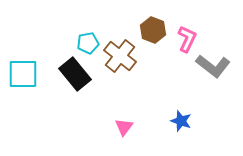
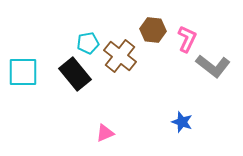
brown hexagon: rotated 15 degrees counterclockwise
cyan square: moved 2 px up
blue star: moved 1 px right, 1 px down
pink triangle: moved 19 px left, 6 px down; rotated 30 degrees clockwise
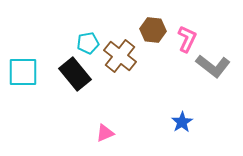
blue star: rotated 20 degrees clockwise
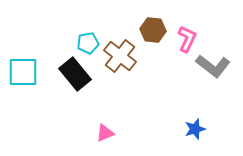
blue star: moved 13 px right, 7 px down; rotated 15 degrees clockwise
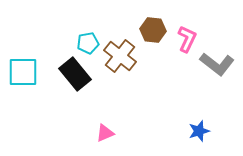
gray L-shape: moved 4 px right, 2 px up
blue star: moved 4 px right, 2 px down
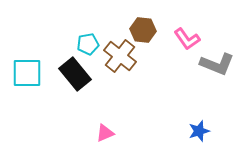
brown hexagon: moved 10 px left
pink L-shape: rotated 120 degrees clockwise
cyan pentagon: moved 1 px down
gray L-shape: rotated 16 degrees counterclockwise
cyan square: moved 4 px right, 1 px down
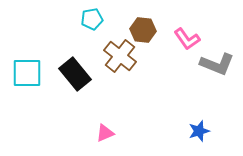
cyan pentagon: moved 4 px right, 25 px up
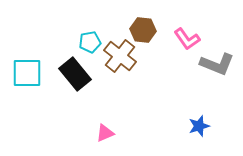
cyan pentagon: moved 2 px left, 23 px down
blue star: moved 5 px up
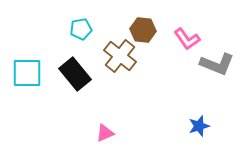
cyan pentagon: moved 9 px left, 13 px up
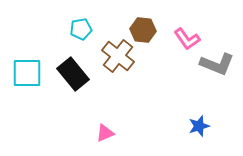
brown cross: moved 2 px left
black rectangle: moved 2 px left
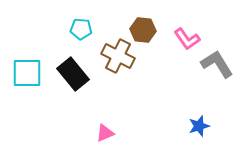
cyan pentagon: rotated 15 degrees clockwise
brown cross: rotated 12 degrees counterclockwise
gray L-shape: rotated 144 degrees counterclockwise
